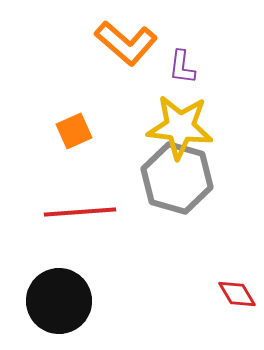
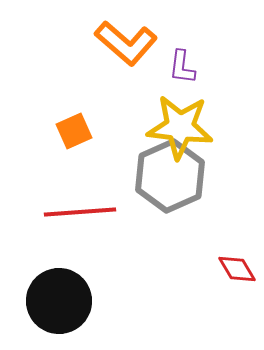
gray hexagon: moved 7 px left, 2 px up; rotated 20 degrees clockwise
red diamond: moved 25 px up
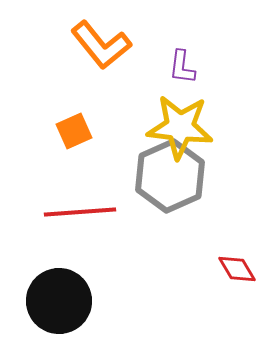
orange L-shape: moved 25 px left, 2 px down; rotated 10 degrees clockwise
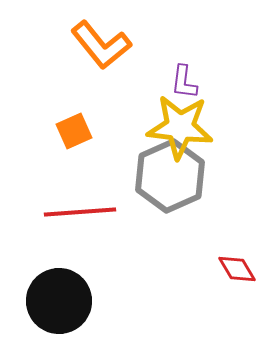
purple L-shape: moved 2 px right, 15 px down
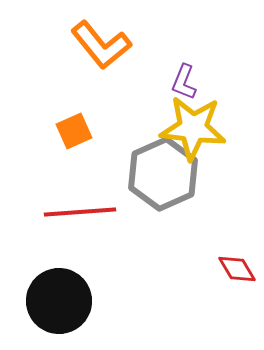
purple L-shape: rotated 15 degrees clockwise
yellow star: moved 13 px right, 1 px down
gray hexagon: moved 7 px left, 2 px up
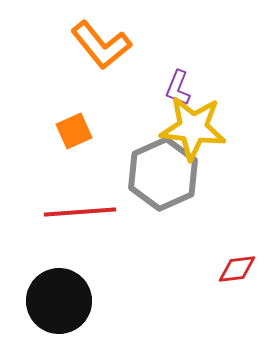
purple L-shape: moved 6 px left, 6 px down
red diamond: rotated 66 degrees counterclockwise
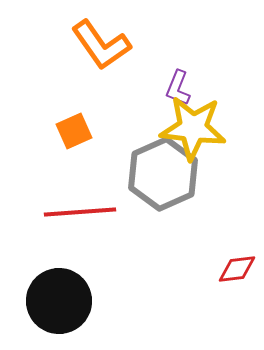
orange L-shape: rotated 4 degrees clockwise
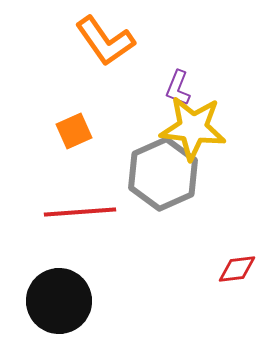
orange L-shape: moved 4 px right, 4 px up
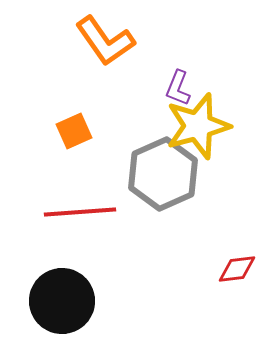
yellow star: moved 5 px right, 2 px up; rotated 22 degrees counterclockwise
black circle: moved 3 px right
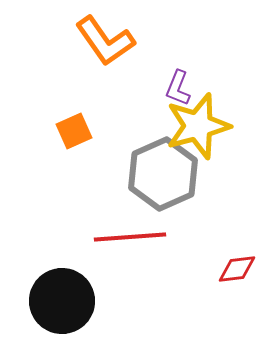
red line: moved 50 px right, 25 px down
